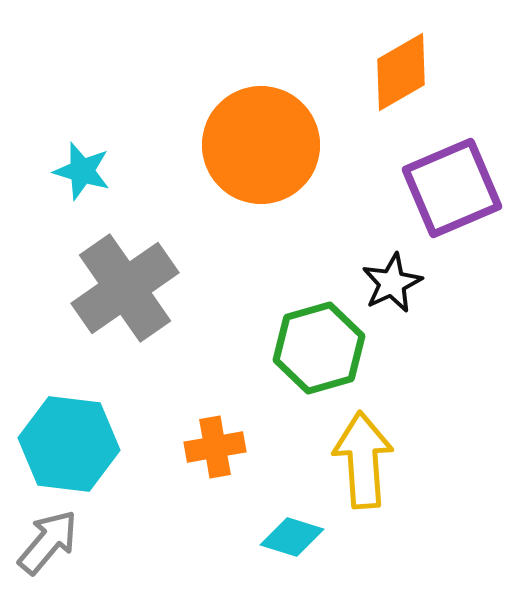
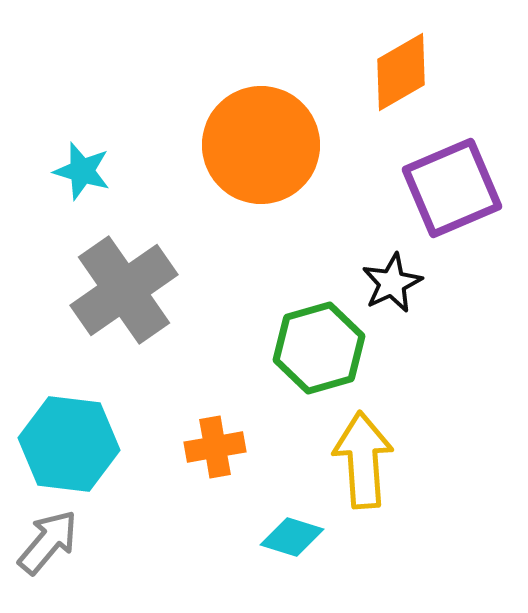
gray cross: moved 1 px left, 2 px down
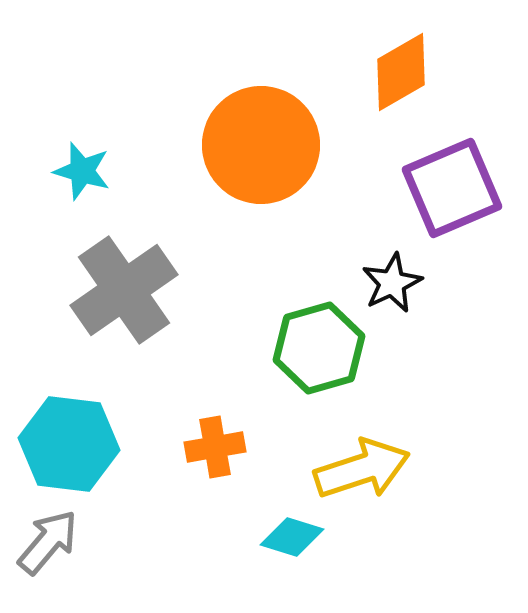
yellow arrow: moved 1 px left, 9 px down; rotated 76 degrees clockwise
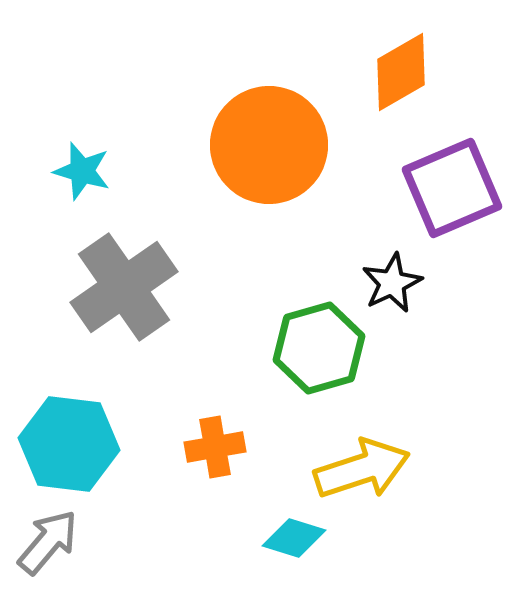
orange circle: moved 8 px right
gray cross: moved 3 px up
cyan diamond: moved 2 px right, 1 px down
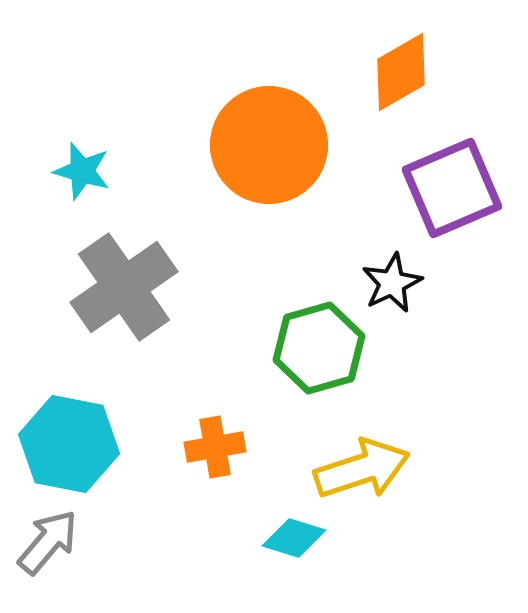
cyan hexagon: rotated 4 degrees clockwise
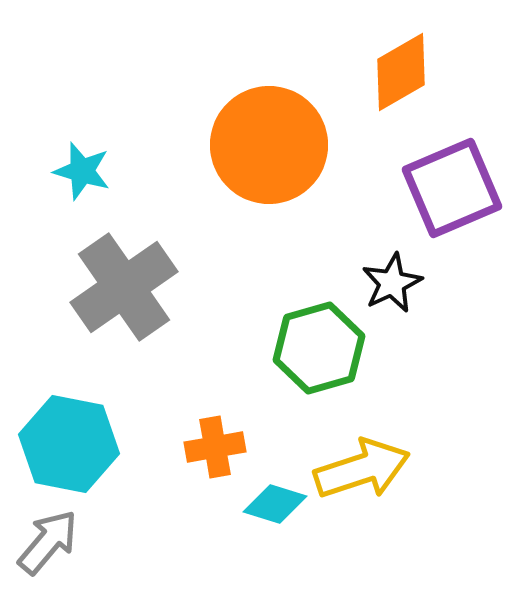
cyan diamond: moved 19 px left, 34 px up
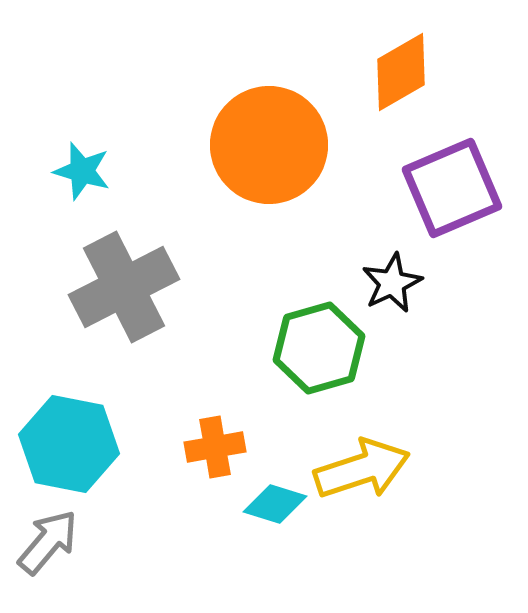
gray cross: rotated 8 degrees clockwise
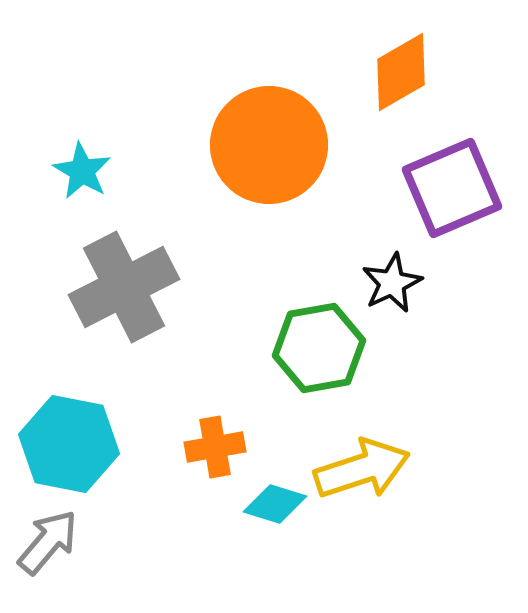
cyan star: rotated 14 degrees clockwise
green hexagon: rotated 6 degrees clockwise
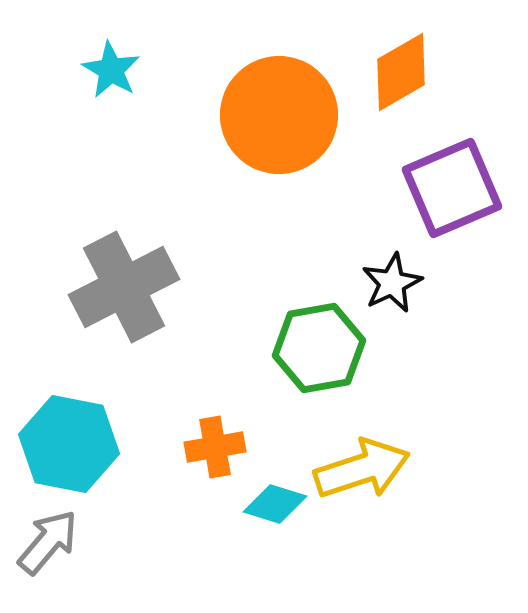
orange circle: moved 10 px right, 30 px up
cyan star: moved 29 px right, 101 px up
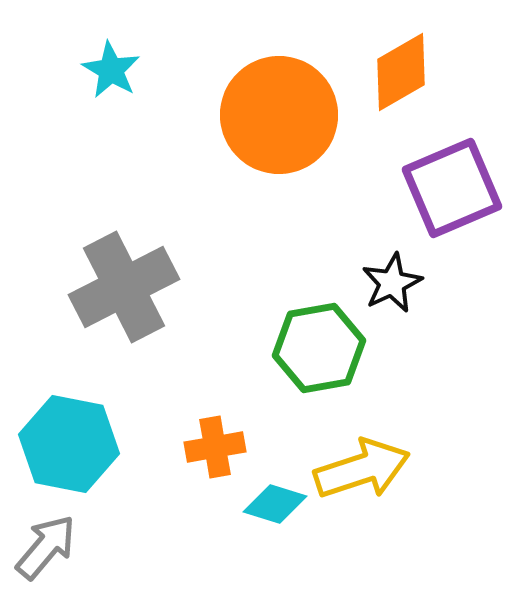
gray arrow: moved 2 px left, 5 px down
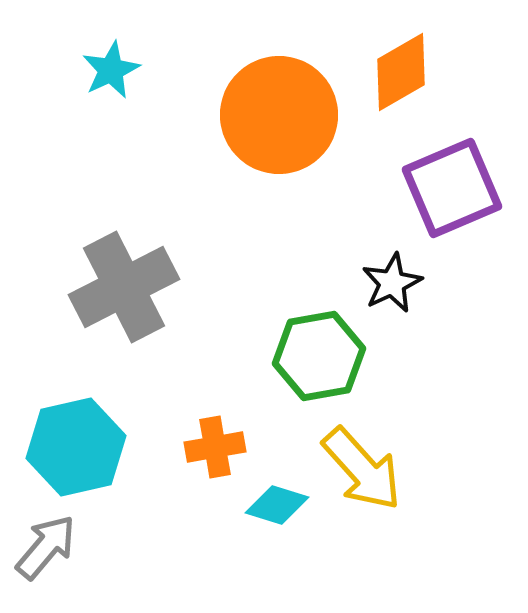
cyan star: rotated 16 degrees clockwise
green hexagon: moved 8 px down
cyan hexagon: moved 7 px right, 3 px down; rotated 24 degrees counterclockwise
yellow arrow: rotated 66 degrees clockwise
cyan diamond: moved 2 px right, 1 px down
